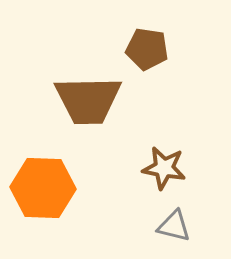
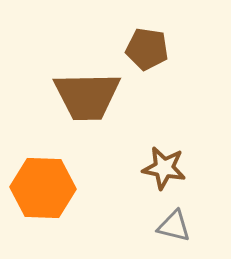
brown trapezoid: moved 1 px left, 4 px up
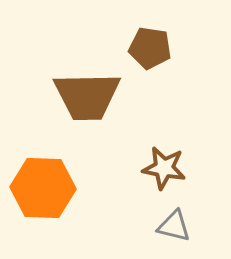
brown pentagon: moved 3 px right, 1 px up
